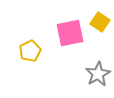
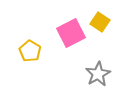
pink square: moved 1 px right; rotated 16 degrees counterclockwise
yellow pentagon: rotated 15 degrees counterclockwise
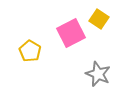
yellow square: moved 1 px left, 3 px up
gray star: rotated 20 degrees counterclockwise
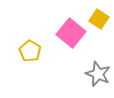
pink square: rotated 24 degrees counterclockwise
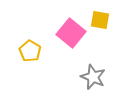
yellow square: moved 1 px right, 1 px down; rotated 24 degrees counterclockwise
gray star: moved 5 px left, 3 px down
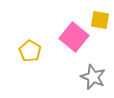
pink square: moved 3 px right, 4 px down
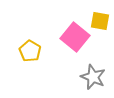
yellow square: moved 1 px down
pink square: moved 1 px right
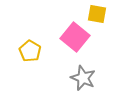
yellow square: moved 3 px left, 7 px up
gray star: moved 10 px left, 1 px down
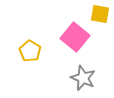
yellow square: moved 3 px right
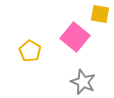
gray star: moved 4 px down
